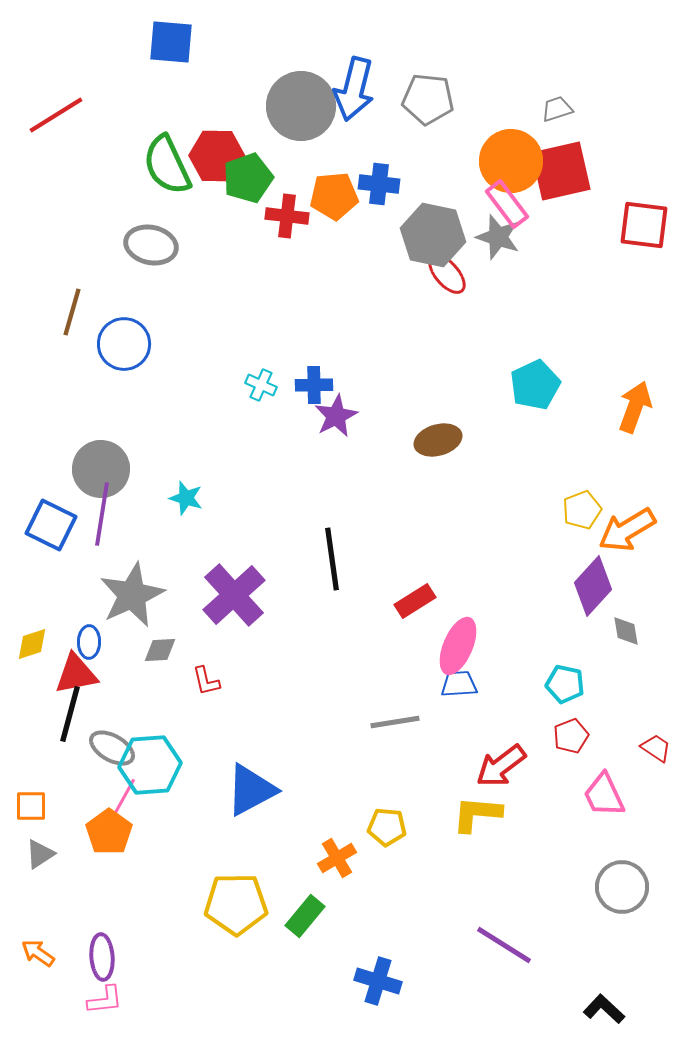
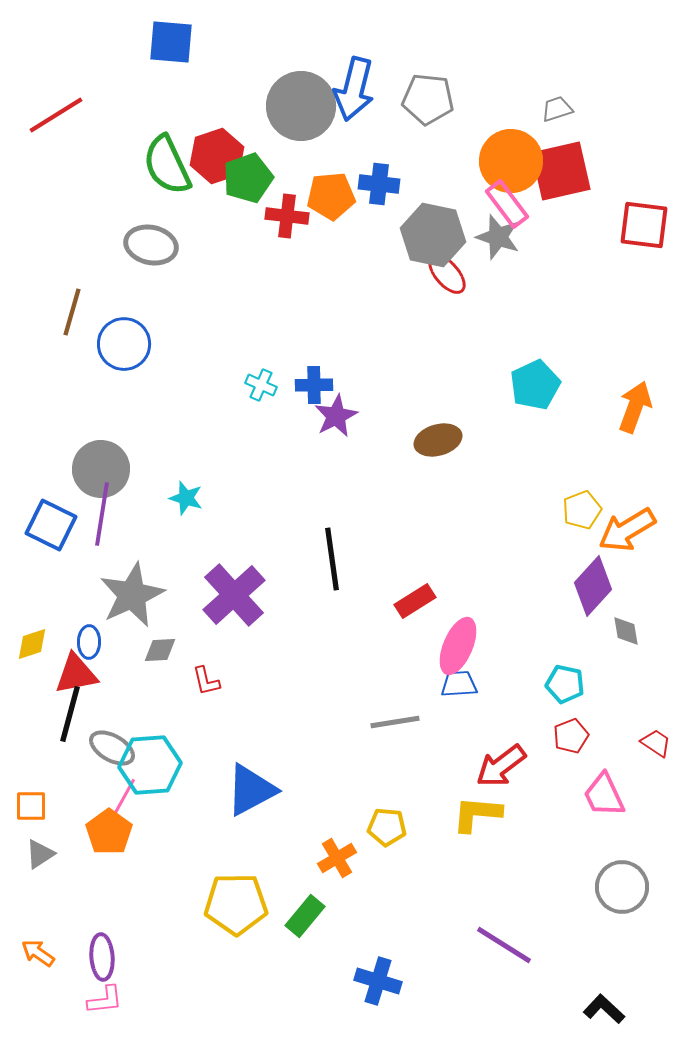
red hexagon at (217, 156): rotated 20 degrees counterclockwise
orange pentagon at (334, 196): moved 3 px left
red trapezoid at (656, 748): moved 5 px up
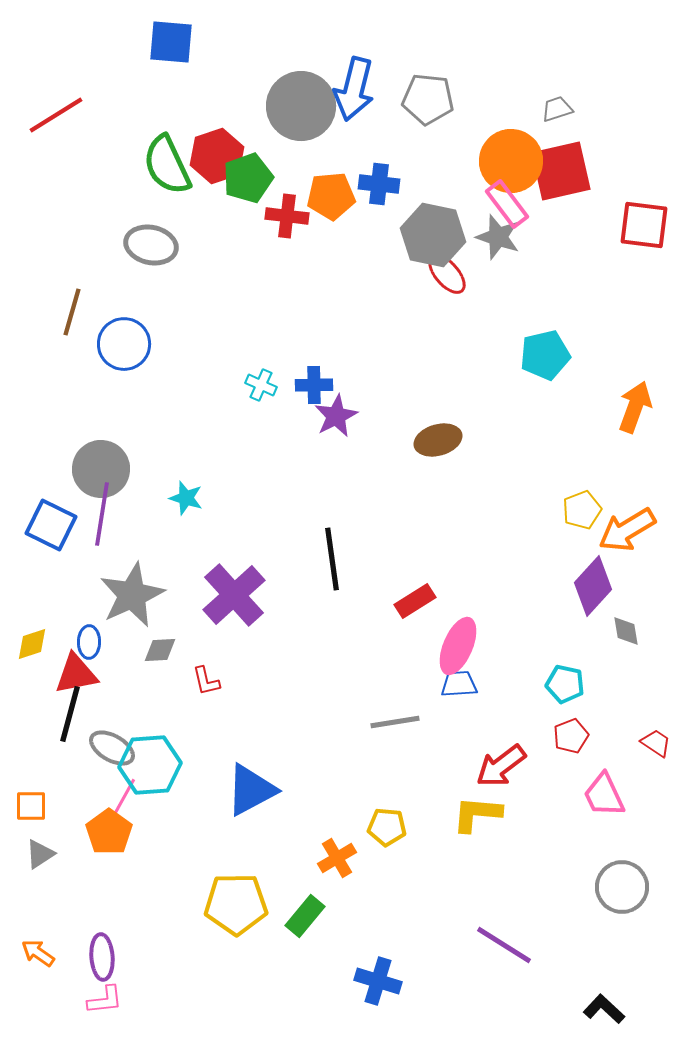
cyan pentagon at (535, 385): moved 10 px right, 30 px up; rotated 12 degrees clockwise
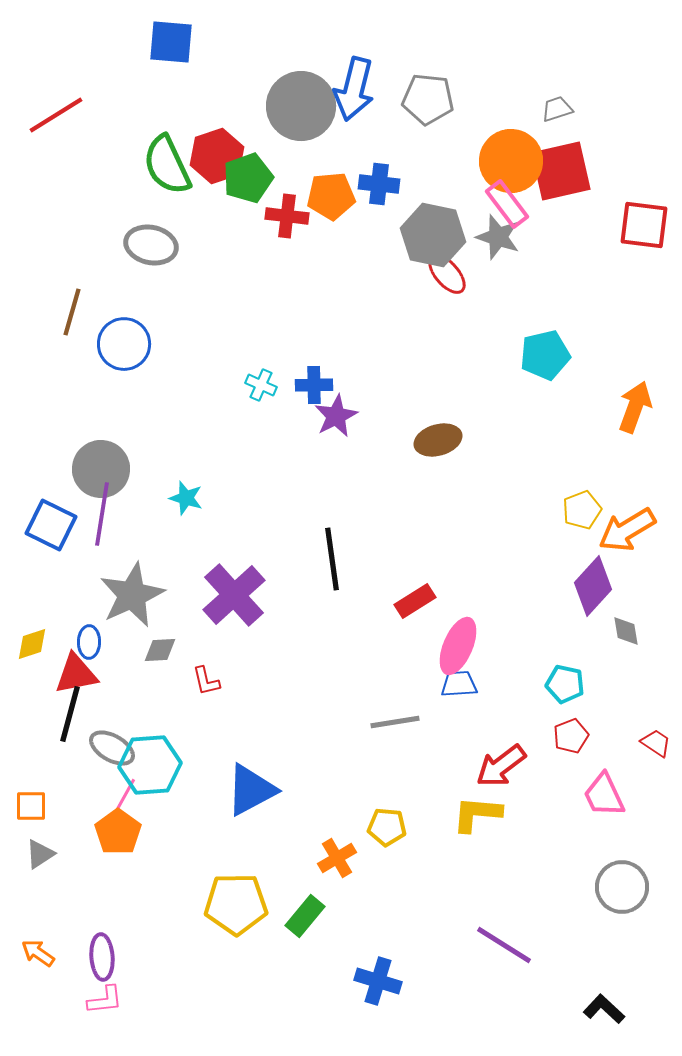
orange pentagon at (109, 832): moved 9 px right
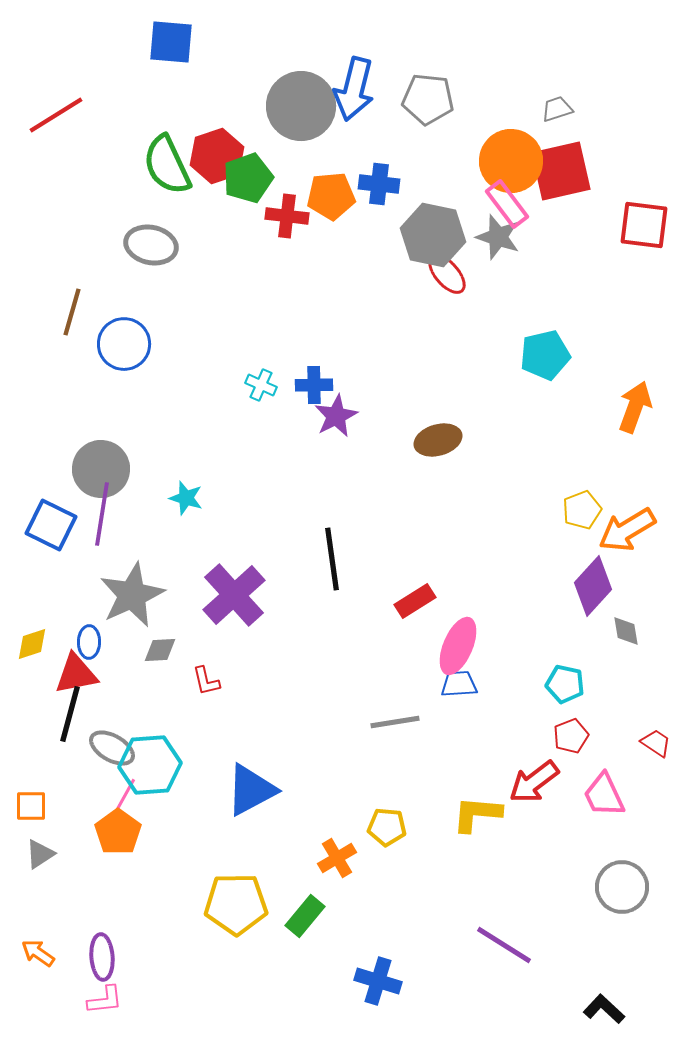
red arrow at (501, 766): moved 33 px right, 16 px down
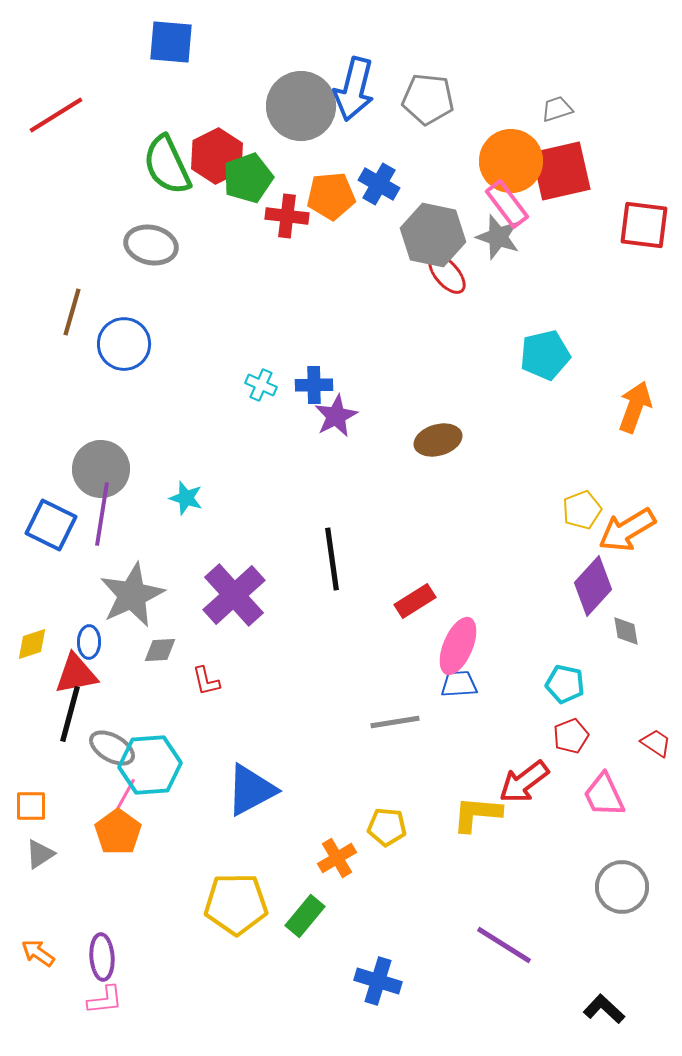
red hexagon at (217, 156): rotated 8 degrees counterclockwise
blue cross at (379, 184): rotated 24 degrees clockwise
red arrow at (534, 782): moved 10 px left
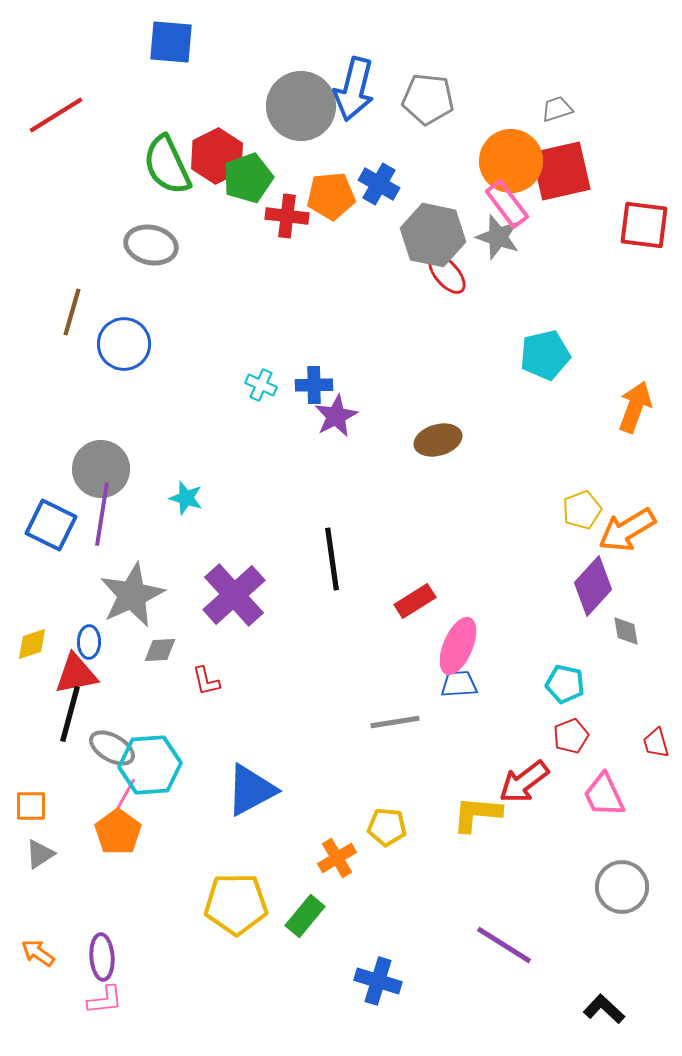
red trapezoid at (656, 743): rotated 140 degrees counterclockwise
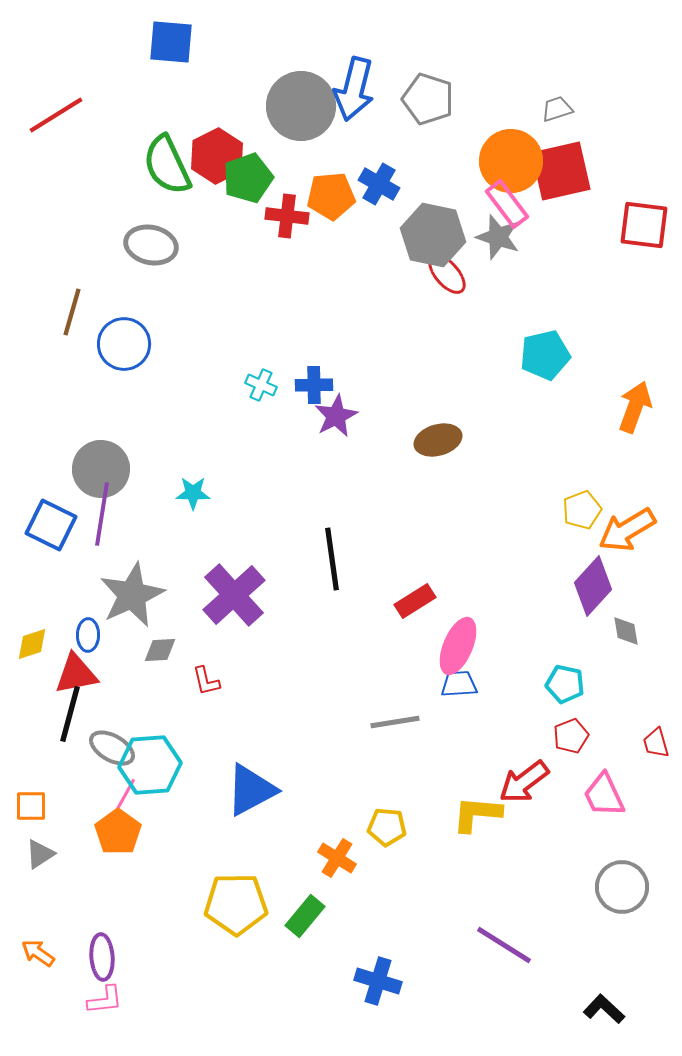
gray pentagon at (428, 99): rotated 12 degrees clockwise
cyan star at (186, 498): moved 7 px right, 5 px up; rotated 16 degrees counterclockwise
blue ellipse at (89, 642): moved 1 px left, 7 px up
orange cross at (337, 858): rotated 27 degrees counterclockwise
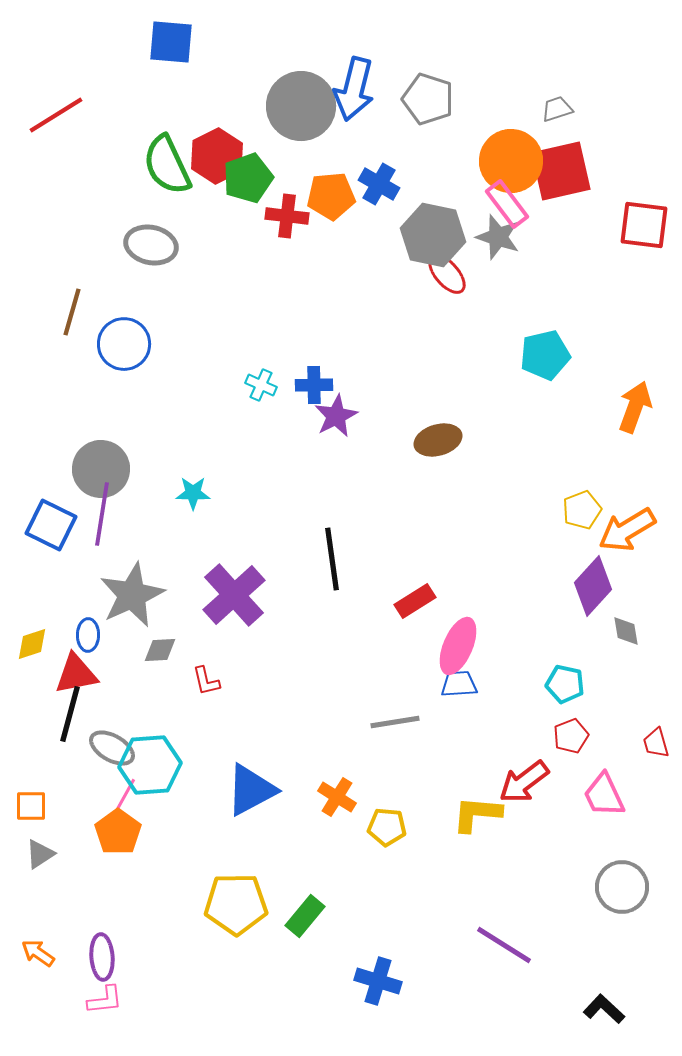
orange cross at (337, 858): moved 61 px up
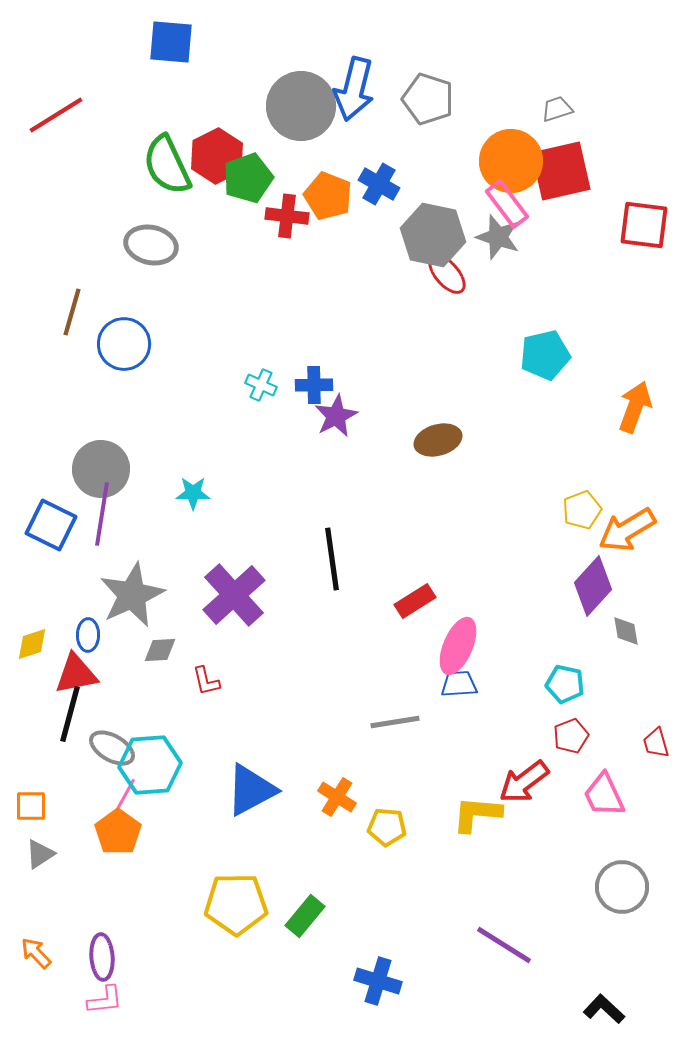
orange pentagon at (331, 196): moved 3 px left; rotated 27 degrees clockwise
orange arrow at (38, 953): moved 2 px left; rotated 12 degrees clockwise
